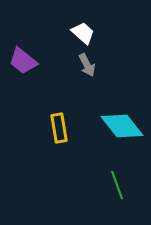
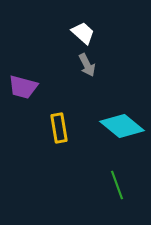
purple trapezoid: moved 26 px down; rotated 24 degrees counterclockwise
cyan diamond: rotated 12 degrees counterclockwise
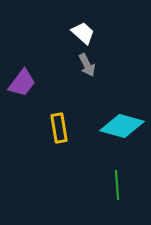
purple trapezoid: moved 1 px left, 4 px up; rotated 68 degrees counterclockwise
cyan diamond: rotated 24 degrees counterclockwise
green line: rotated 16 degrees clockwise
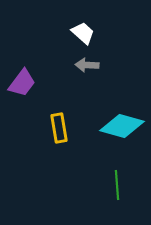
gray arrow: rotated 120 degrees clockwise
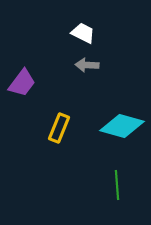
white trapezoid: rotated 15 degrees counterclockwise
yellow rectangle: rotated 32 degrees clockwise
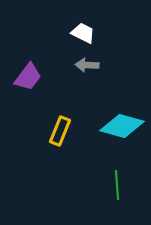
purple trapezoid: moved 6 px right, 6 px up
yellow rectangle: moved 1 px right, 3 px down
